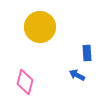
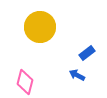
blue rectangle: rotated 56 degrees clockwise
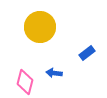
blue arrow: moved 23 px left, 2 px up; rotated 21 degrees counterclockwise
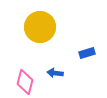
blue rectangle: rotated 21 degrees clockwise
blue arrow: moved 1 px right
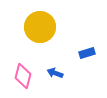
blue arrow: rotated 14 degrees clockwise
pink diamond: moved 2 px left, 6 px up
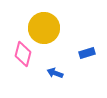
yellow circle: moved 4 px right, 1 px down
pink diamond: moved 22 px up
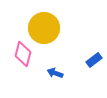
blue rectangle: moved 7 px right, 7 px down; rotated 21 degrees counterclockwise
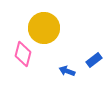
blue arrow: moved 12 px right, 2 px up
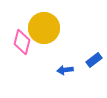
pink diamond: moved 1 px left, 12 px up
blue arrow: moved 2 px left, 1 px up; rotated 28 degrees counterclockwise
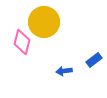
yellow circle: moved 6 px up
blue arrow: moved 1 px left, 1 px down
